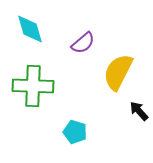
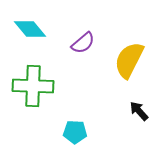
cyan diamond: rotated 24 degrees counterclockwise
yellow semicircle: moved 11 px right, 12 px up
cyan pentagon: rotated 15 degrees counterclockwise
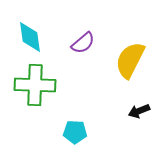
cyan diamond: moved 8 px down; rotated 32 degrees clockwise
yellow semicircle: moved 1 px right
green cross: moved 2 px right, 1 px up
black arrow: rotated 70 degrees counterclockwise
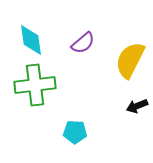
cyan diamond: moved 1 px right, 3 px down
green cross: rotated 9 degrees counterclockwise
black arrow: moved 2 px left, 5 px up
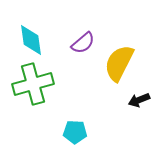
yellow semicircle: moved 11 px left, 3 px down
green cross: moved 2 px left, 1 px up; rotated 9 degrees counterclockwise
black arrow: moved 2 px right, 6 px up
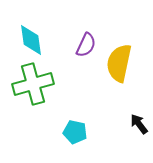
purple semicircle: moved 3 px right, 2 px down; rotated 25 degrees counterclockwise
yellow semicircle: rotated 15 degrees counterclockwise
black arrow: moved 24 px down; rotated 75 degrees clockwise
cyan pentagon: rotated 10 degrees clockwise
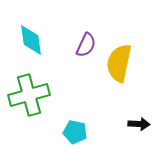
green cross: moved 4 px left, 11 px down
black arrow: rotated 130 degrees clockwise
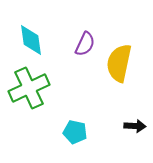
purple semicircle: moved 1 px left, 1 px up
green cross: moved 7 px up; rotated 9 degrees counterclockwise
black arrow: moved 4 px left, 2 px down
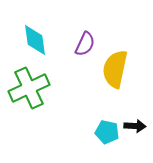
cyan diamond: moved 4 px right
yellow semicircle: moved 4 px left, 6 px down
cyan pentagon: moved 32 px right
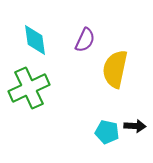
purple semicircle: moved 4 px up
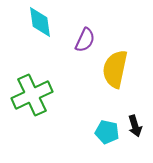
cyan diamond: moved 5 px right, 18 px up
green cross: moved 3 px right, 7 px down
black arrow: rotated 70 degrees clockwise
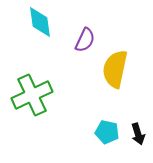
black arrow: moved 3 px right, 8 px down
